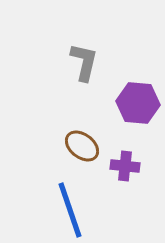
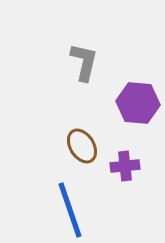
brown ellipse: rotated 20 degrees clockwise
purple cross: rotated 12 degrees counterclockwise
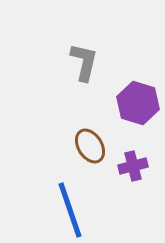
purple hexagon: rotated 12 degrees clockwise
brown ellipse: moved 8 px right
purple cross: moved 8 px right; rotated 8 degrees counterclockwise
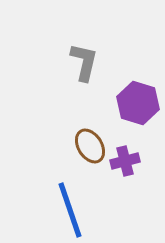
purple cross: moved 8 px left, 5 px up
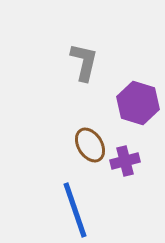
brown ellipse: moved 1 px up
blue line: moved 5 px right
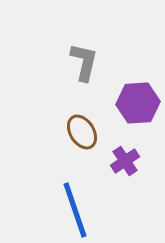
purple hexagon: rotated 21 degrees counterclockwise
brown ellipse: moved 8 px left, 13 px up
purple cross: rotated 20 degrees counterclockwise
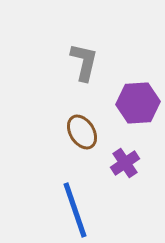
purple cross: moved 2 px down
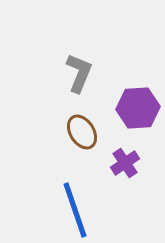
gray L-shape: moved 5 px left, 11 px down; rotated 9 degrees clockwise
purple hexagon: moved 5 px down
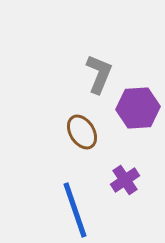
gray L-shape: moved 20 px right, 1 px down
purple cross: moved 17 px down
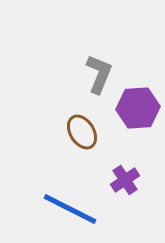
blue line: moved 5 px left, 1 px up; rotated 44 degrees counterclockwise
